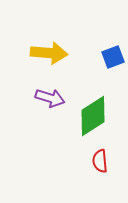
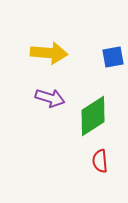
blue square: rotated 10 degrees clockwise
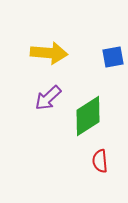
purple arrow: moved 2 px left; rotated 120 degrees clockwise
green diamond: moved 5 px left
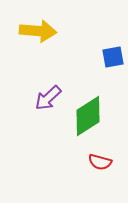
yellow arrow: moved 11 px left, 22 px up
red semicircle: moved 1 px down; rotated 70 degrees counterclockwise
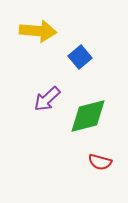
blue square: moved 33 px left; rotated 30 degrees counterclockwise
purple arrow: moved 1 px left, 1 px down
green diamond: rotated 18 degrees clockwise
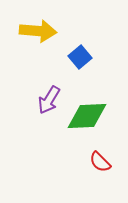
purple arrow: moved 2 px right, 1 px down; rotated 16 degrees counterclockwise
green diamond: moved 1 px left; rotated 12 degrees clockwise
red semicircle: rotated 30 degrees clockwise
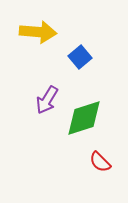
yellow arrow: moved 1 px down
purple arrow: moved 2 px left
green diamond: moved 3 px left, 2 px down; rotated 15 degrees counterclockwise
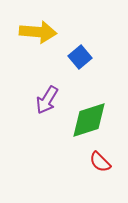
green diamond: moved 5 px right, 2 px down
